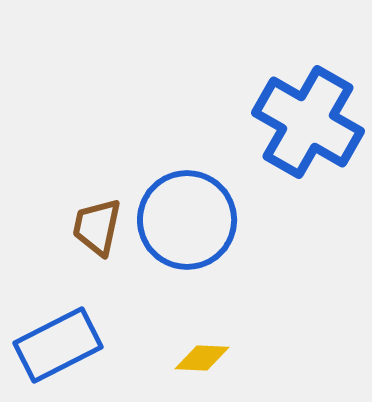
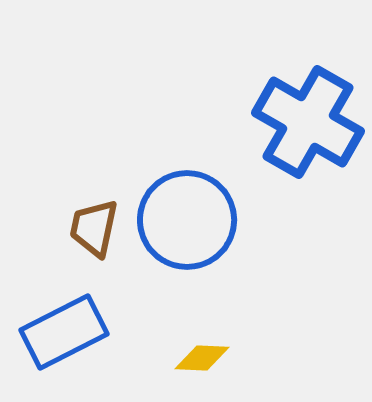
brown trapezoid: moved 3 px left, 1 px down
blue rectangle: moved 6 px right, 13 px up
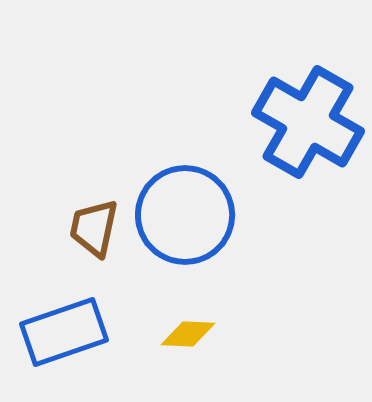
blue circle: moved 2 px left, 5 px up
blue rectangle: rotated 8 degrees clockwise
yellow diamond: moved 14 px left, 24 px up
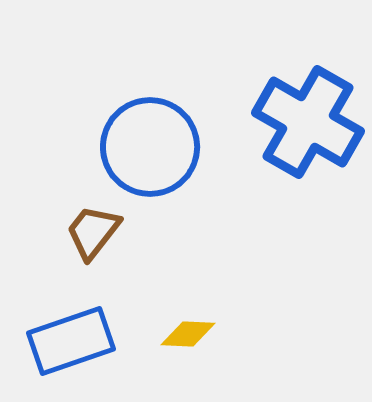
blue circle: moved 35 px left, 68 px up
brown trapezoid: moved 1 px left, 4 px down; rotated 26 degrees clockwise
blue rectangle: moved 7 px right, 9 px down
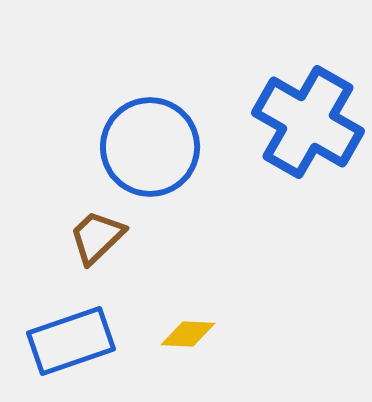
brown trapezoid: moved 4 px right, 5 px down; rotated 8 degrees clockwise
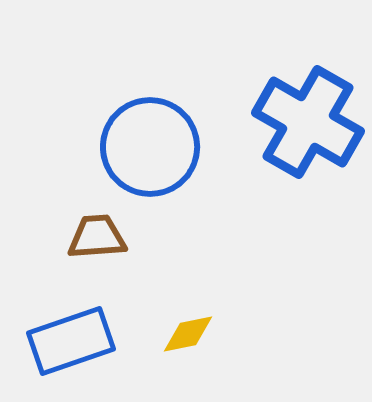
brown trapezoid: rotated 40 degrees clockwise
yellow diamond: rotated 14 degrees counterclockwise
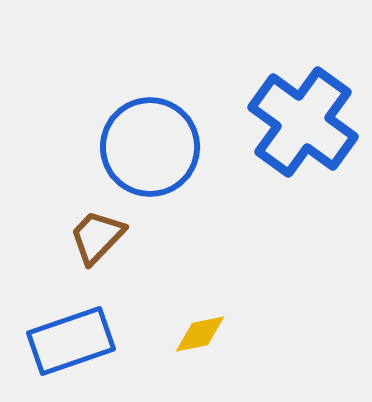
blue cross: moved 5 px left; rotated 6 degrees clockwise
brown trapezoid: rotated 42 degrees counterclockwise
yellow diamond: moved 12 px right
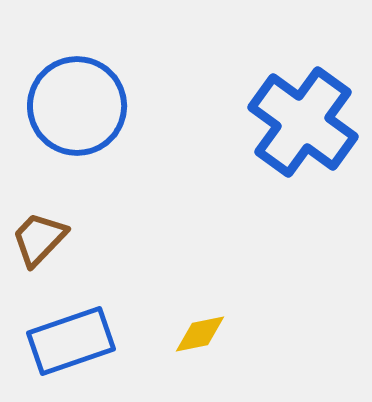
blue circle: moved 73 px left, 41 px up
brown trapezoid: moved 58 px left, 2 px down
